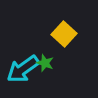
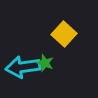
cyan arrow: moved 2 px up; rotated 28 degrees clockwise
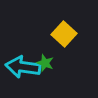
cyan arrow: rotated 16 degrees clockwise
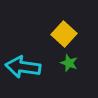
green star: moved 24 px right
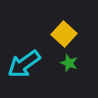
cyan arrow: moved 1 px right, 3 px up; rotated 44 degrees counterclockwise
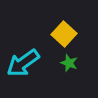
cyan arrow: moved 1 px left, 1 px up
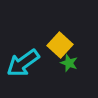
yellow square: moved 4 px left, 11 px down
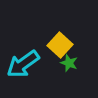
cyan arrow: moved 1 px down
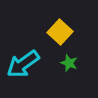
yellow square: moved 13 px up
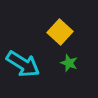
cyan arrow: rotated 112 degrees counterclockwise
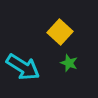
cyan arrow: moved 3 px down
